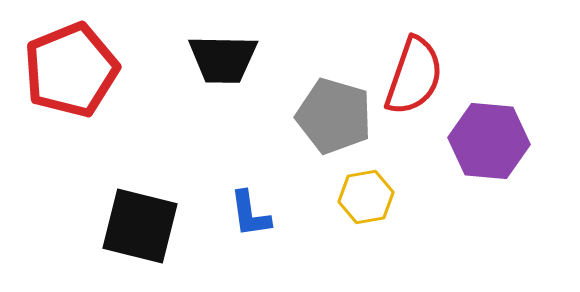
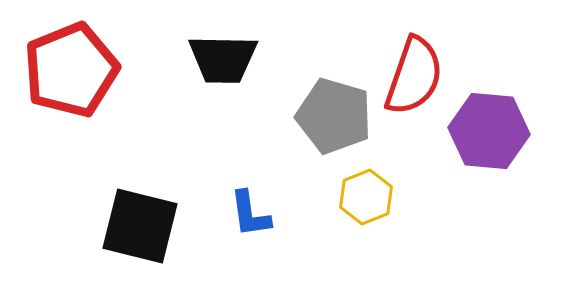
purple hexagon: moved 10 px up
yellow hexagon: rotated 12 degrees counterclockwise
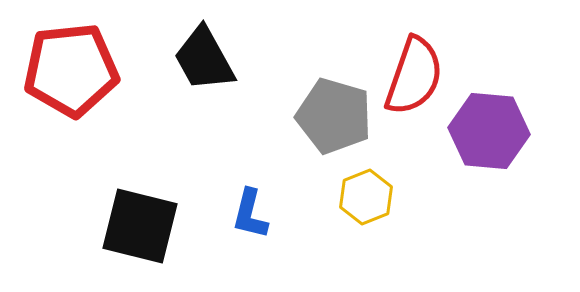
black trapezoid: moved 19 px left; rotated 60 degrees clockwise
red pentagon: rotated 16 degrees clockwise
blue L-shape: rotated 22 degrees clockwise
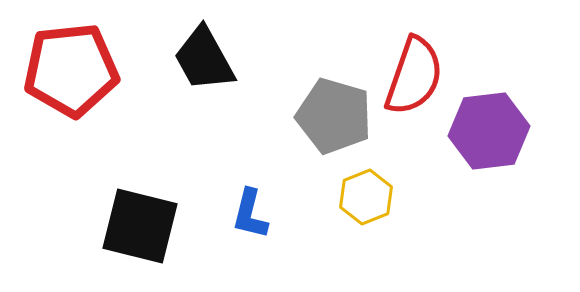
purple hexagon: rotated 12 degrees counterclockwise
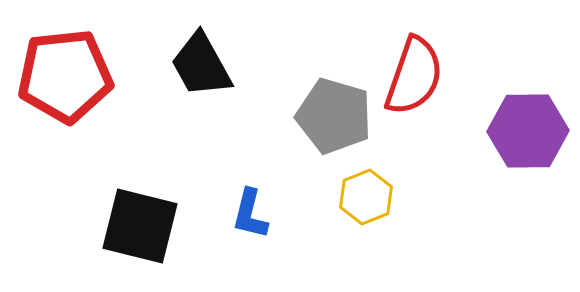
black trapezoid: moved 3 px left, 6 px down
red pentagon: moved 6 px left, 6 px down
purple hexagon: moved 39 px right; rotated 6 degrees clockwise
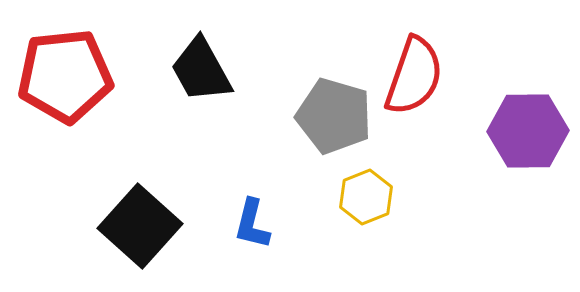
black trapezoid: moved 5 px down
blue L-shape: moved 2 px right, 10 px down
black square: rotated 28 degrees clockwise
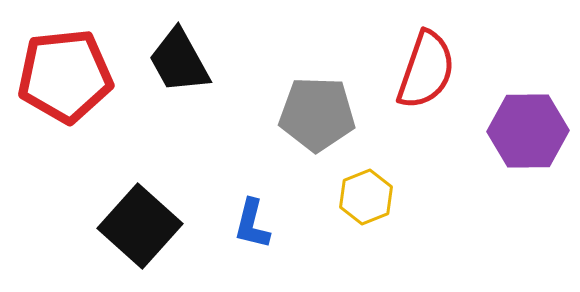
black trapezoid: moved 22 px left, 9 px up
red semicircle: moved 12 px right, 6 px up
gray pentagon: moved 17 px left, 2 px up; rotated 14 degrees counterclockwise
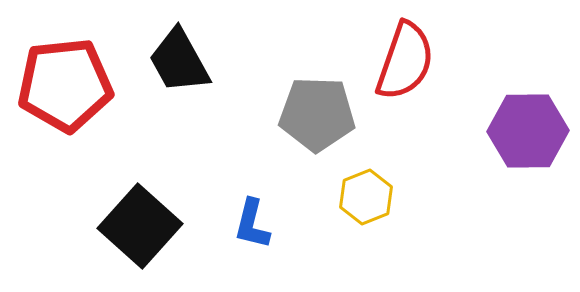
red semicircle: moved 21 px left, 9 px up
red pentagon: moved 9 px down
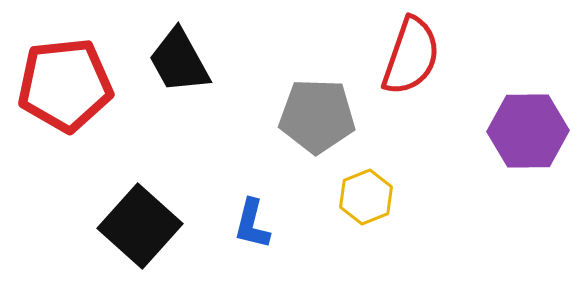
red semicircle: moved 6 px right, 5 px up
gray pentagon: moved 2 px down
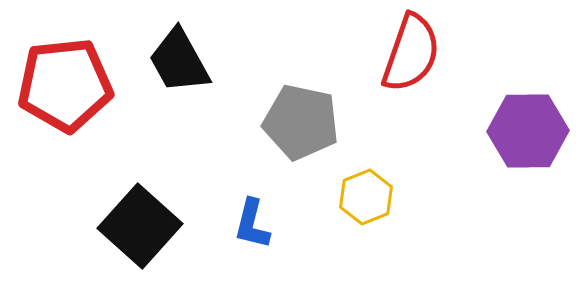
red semicircle: moved 3 px up
gray pentagon: moved 16 px left, 6 px down; rotated 10 degrees clockwise
